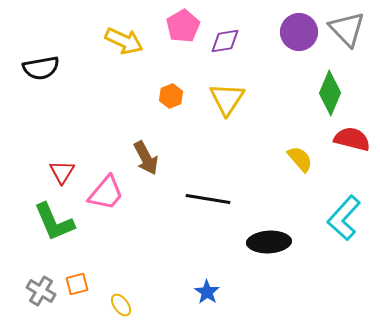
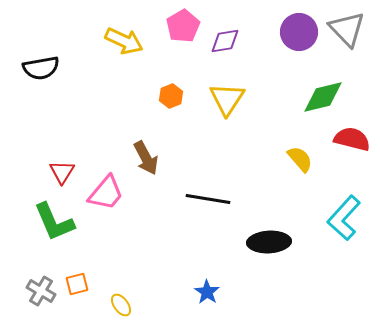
green diamond: moved 7 px left, 4 px down; rotated 54 degrees clockwise
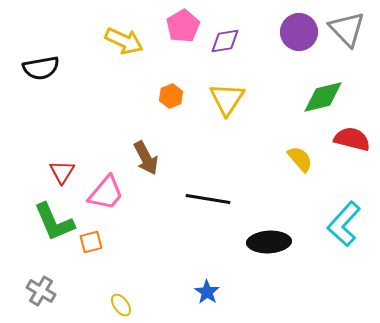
cyan L-shape: moved 6 px down
orange square: moved 14 px right, 42 px up
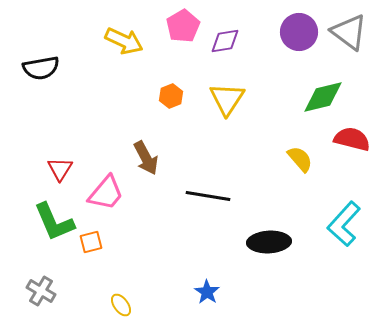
gray triangle: moved 2 px right, 3 px down; rotated 9 degrees counterclockwise
red triangle: moved 2 px left, 3 px up
black line: moved 3 px up
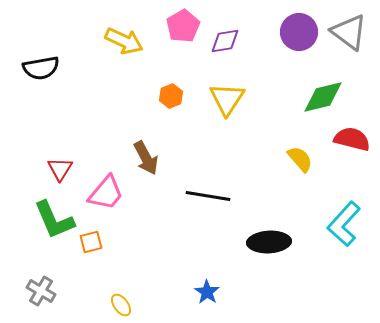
green L-shape: moved 2 px up
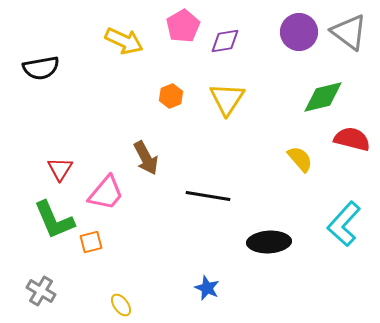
blue star: moved 4 px up; rotated 10 degrees counterclockwise
